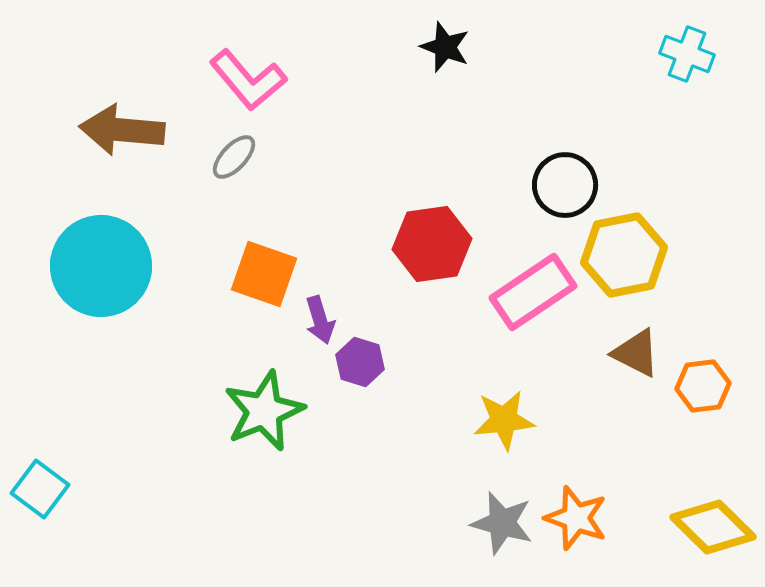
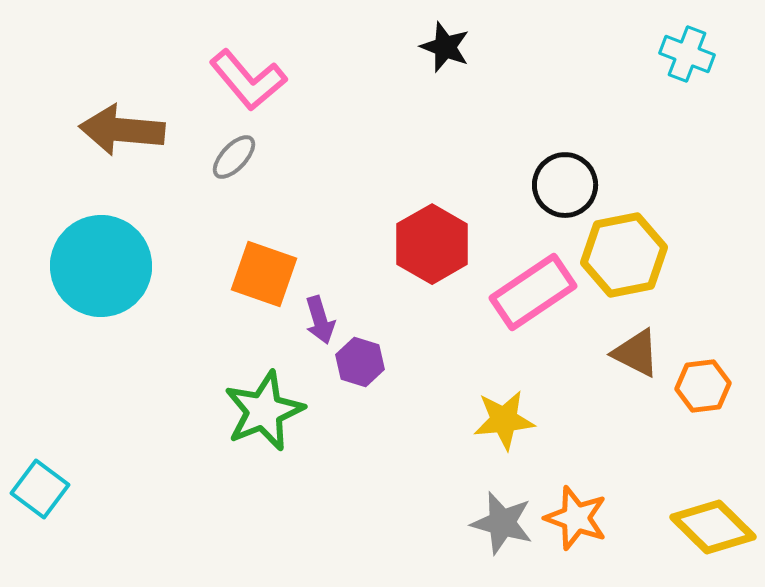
red hexagon: rotated 22 degrees counterclockwise
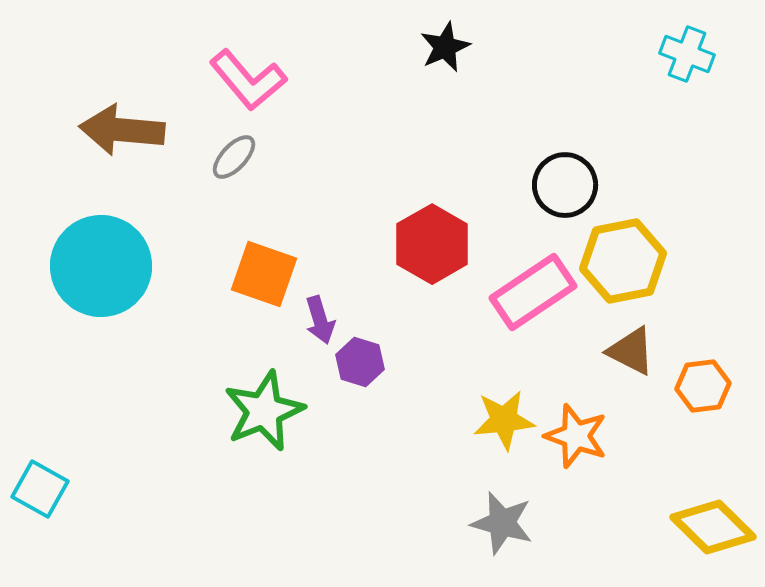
black star: rotated 27 degrees clockwise
yellow hexagon: moved 1 px left, 6 px down
brown triangle: moved 5 px left, 2 px up
cyan square: rotated 8 degrees counterclockwise
orange star: moved 82 px up
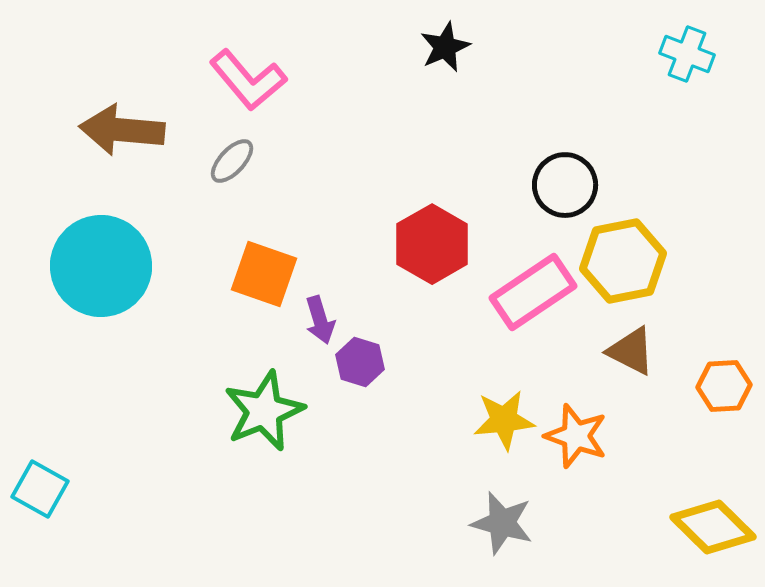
gray ellipse: moved 2 px left, 4 px down
orange hexagon: moved 21 px right; rotated 4 degrees clockwise
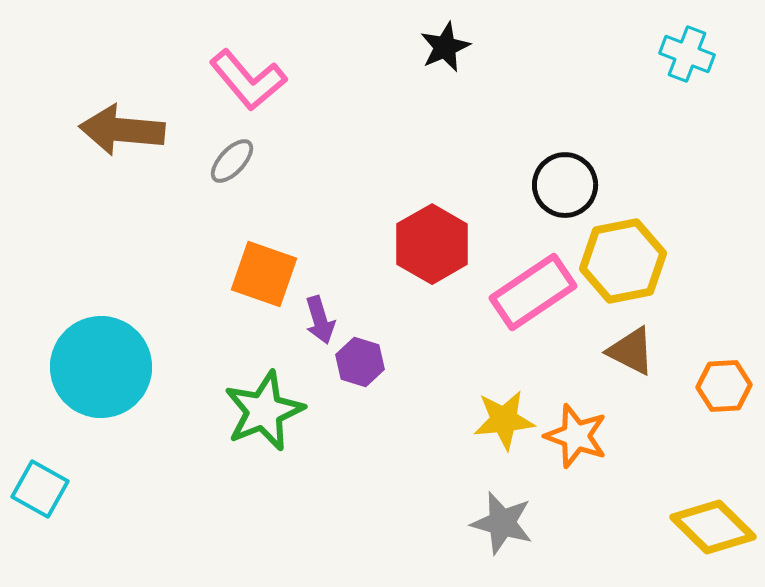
cyan circle: moved 101 px down
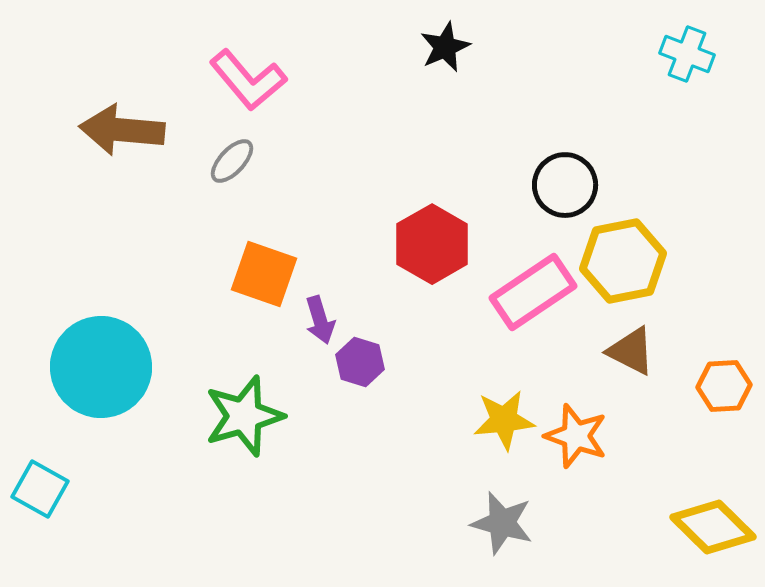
green star: moved 20 px left, 5 px down; rotated 6 degrees clockwise
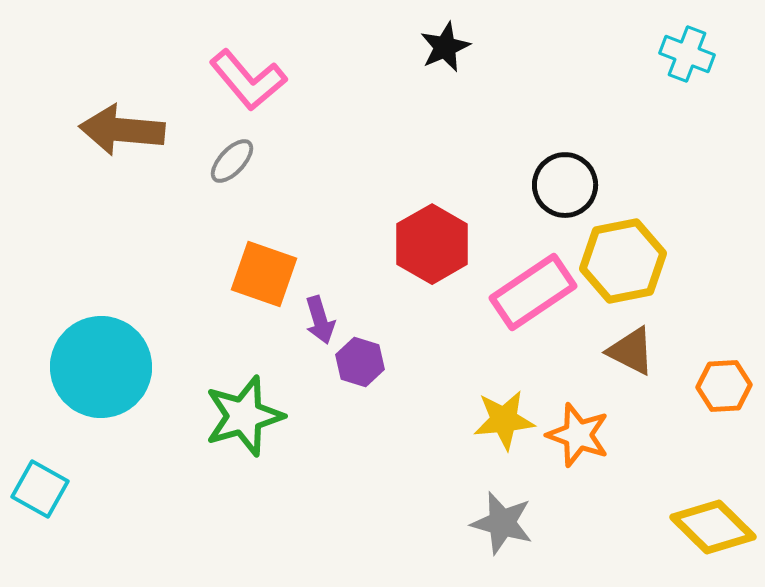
orange star: moved 2 px right, 1 px up
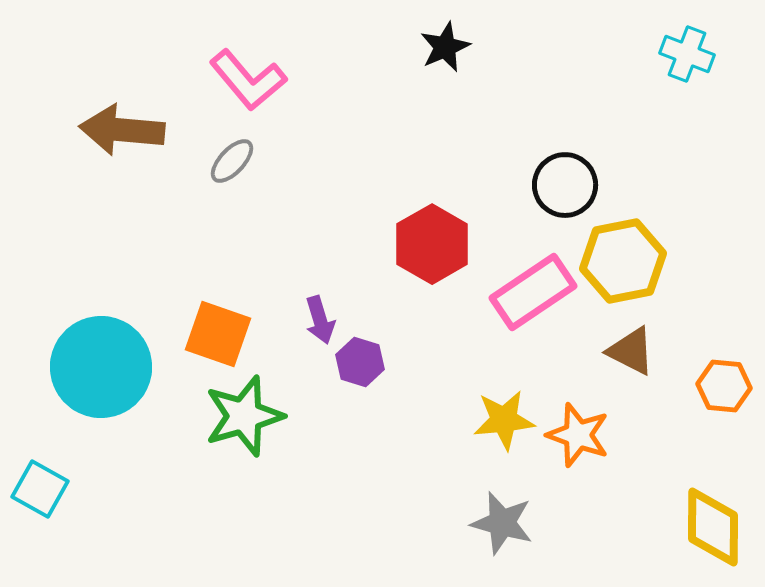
orange square: moved 46 px left, 60 px down
orange hexagon: rotated 8 degrees clockwise
yellow diamond: rotated 46 degrees clockwise
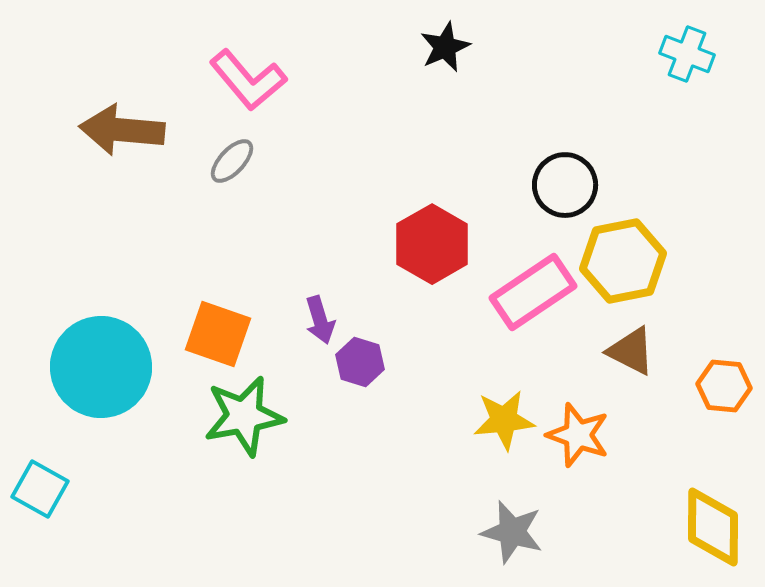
green star: rotated 6 degrees clockwise
gray star: moved 10 px right, 9 px down
